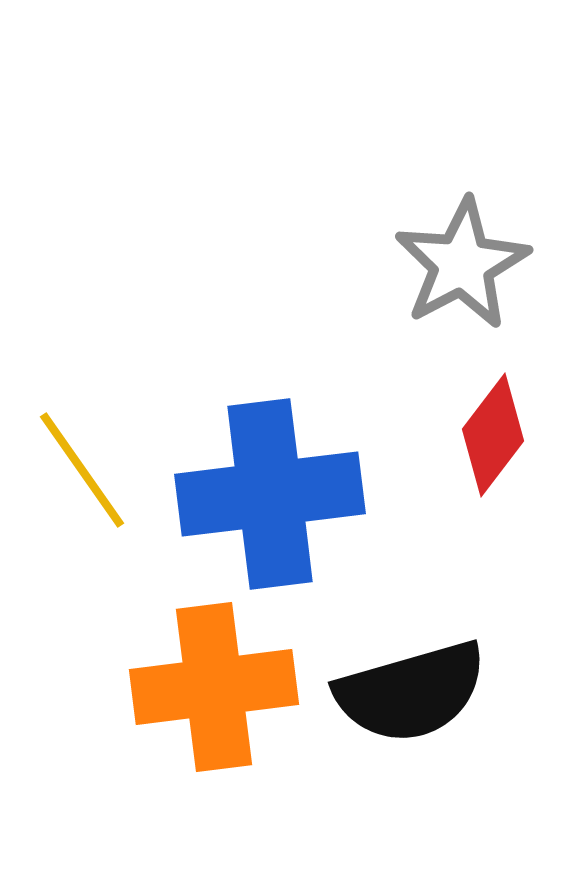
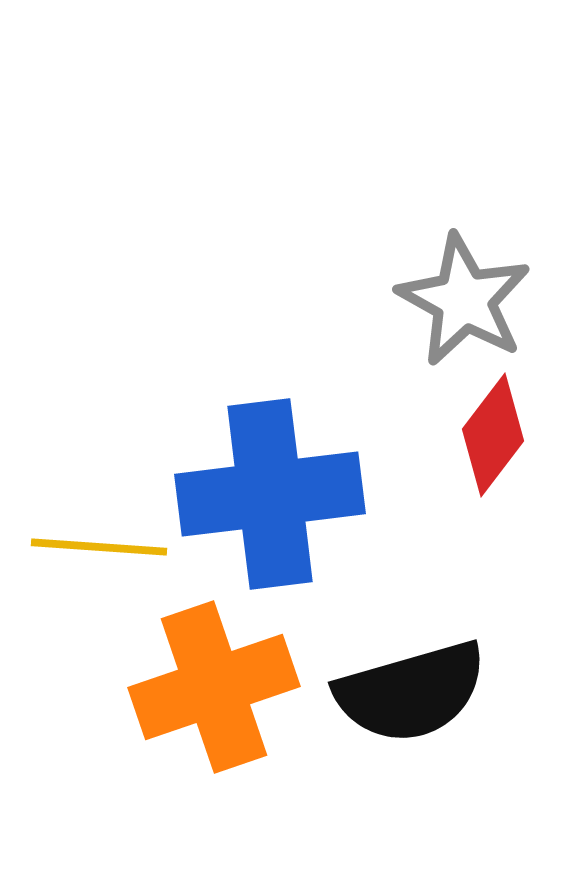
gray star: moved 2 px right, 36 px down; rotated 15 degrees counterclockwise
yellow line: moved 17 px right, 77 px down; rotated 51 degrees counterclockwise
orange cross: rotated 12 degrees counterclockwise
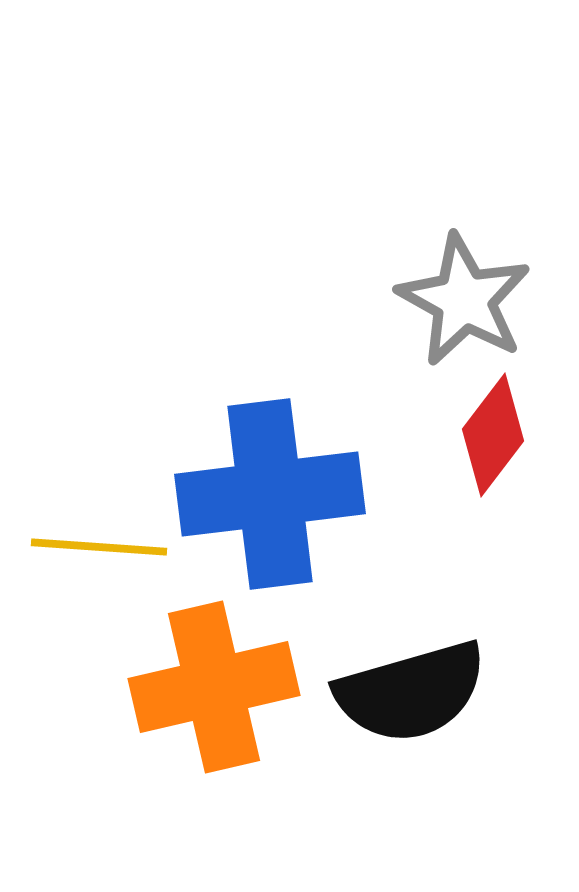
orange cross: rotated 6 degrees clockwise
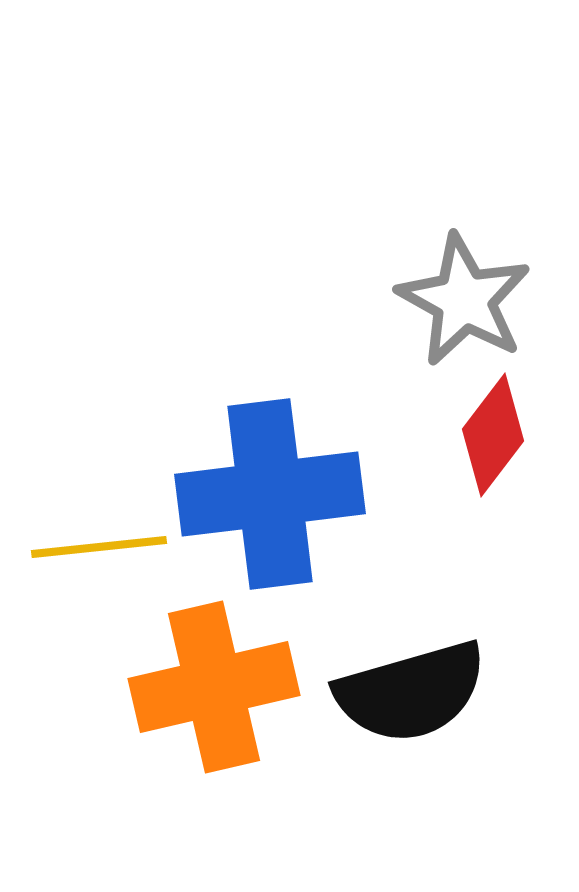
yellow line: rotated 10 degrees counterclockwise
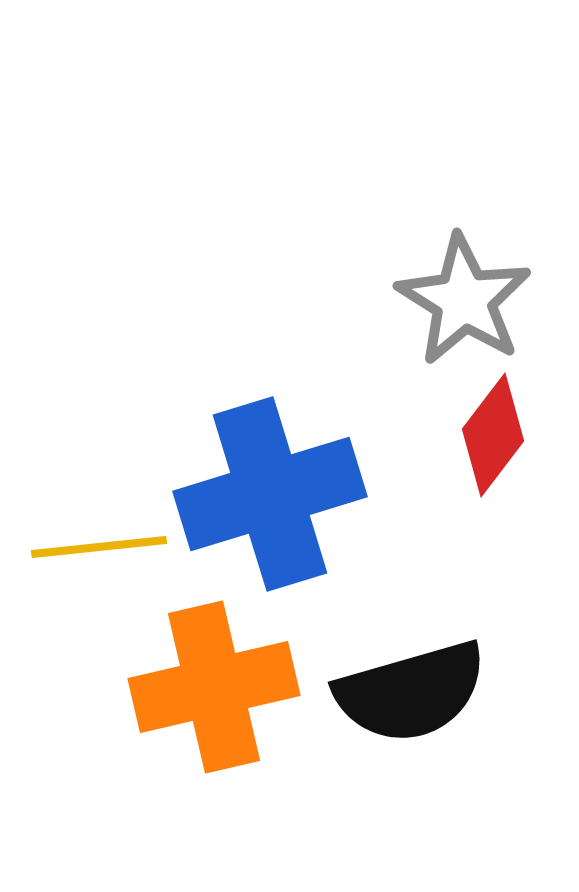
gray star: rotated 3 degrees clockwise
blue cross: rotated 10 degrees counterclockwise
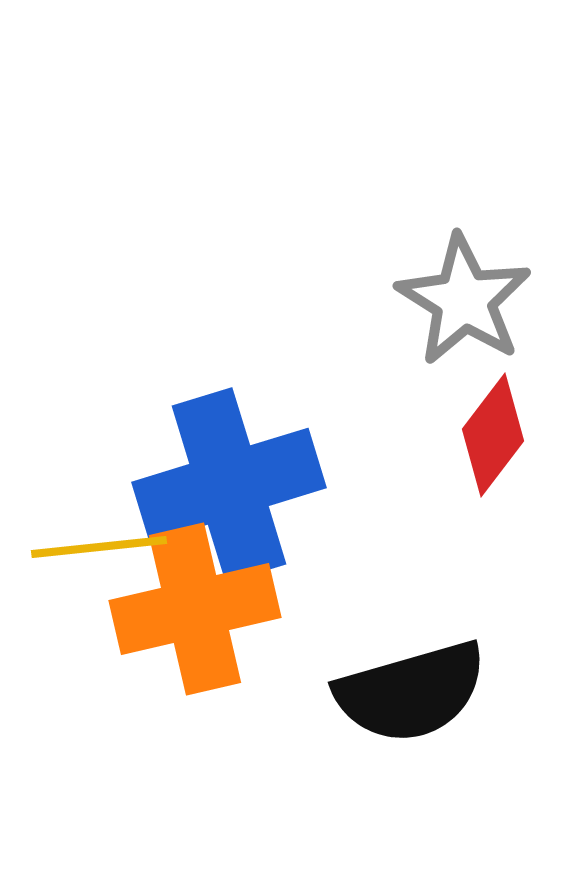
blue cross: moved 41 px left, 9 px up
orange cross: moved 19 px left, 78 px up
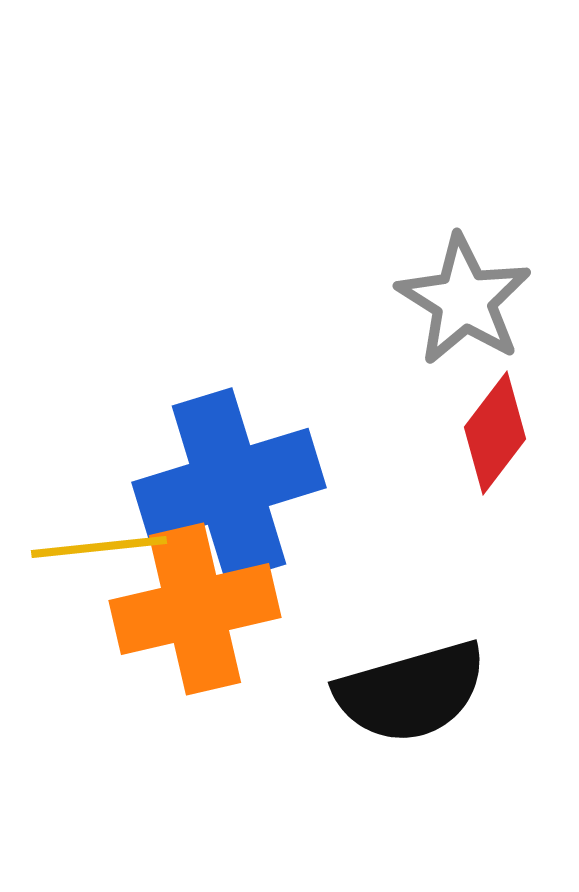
red diamond: moved 2 px right, 2 px up
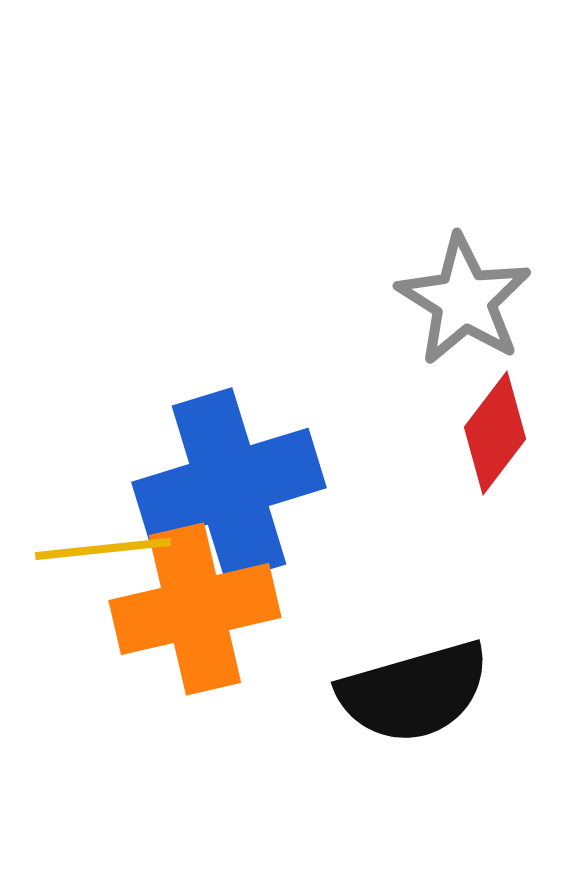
yellow line: moved 4 px right, 2 px down
black semicircle: moved 3 px right
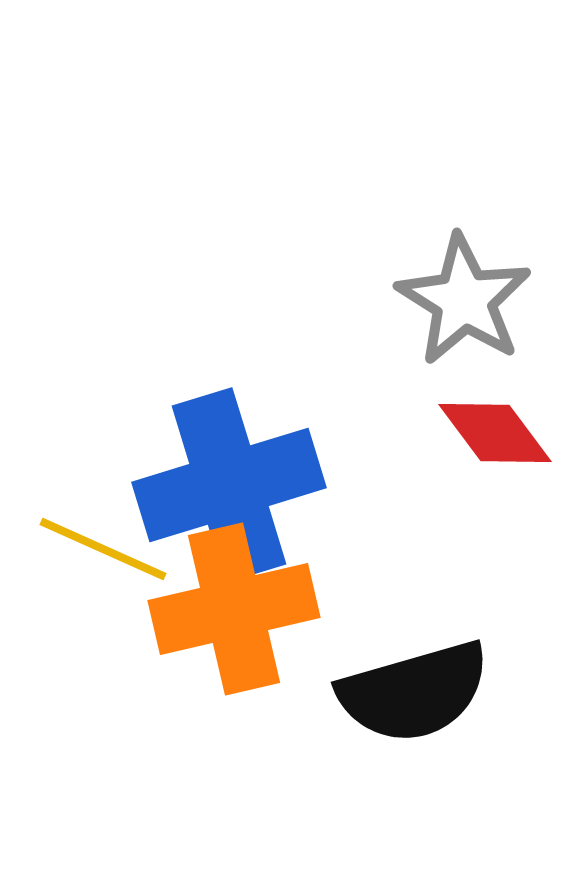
red diamond: rotated 74 degrees counterclockwise
yellow line: rotated 30 degrees clockwise
orange cross: moved 39 px right
